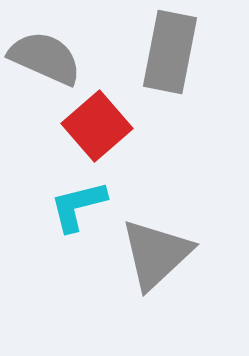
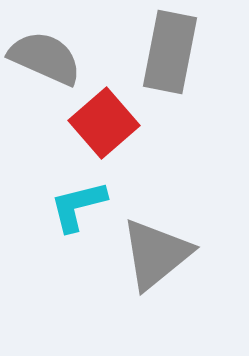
red square: moved 7 px right, 3 px up
gray triangle: rotated 4 degrees clockwise
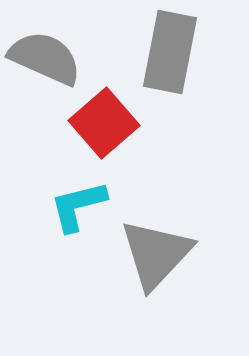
gray triangle: rotated 8 degrees counterclockwise
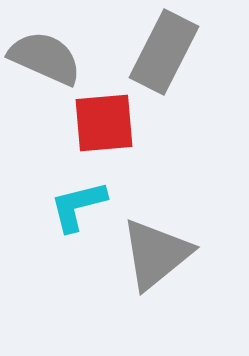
gray rectangle: moved 6 px left; rotated 16 degrees clockwise
red square: rotated 36 degrees clockwise
gray triangle: rotated 8 degrees clockwise
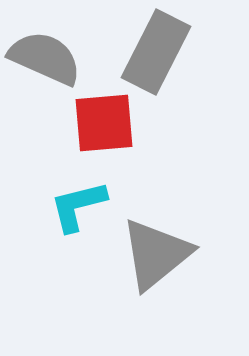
gray rectangle: moved 8 px left
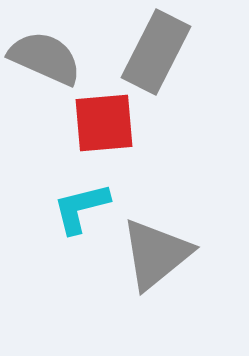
cyan L-shape: moved 3 px right, 2 px down
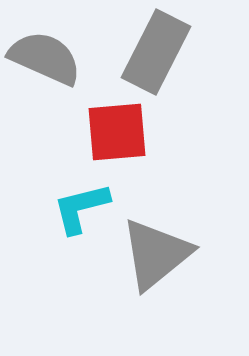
red square: moved 13 px right, 9 px down
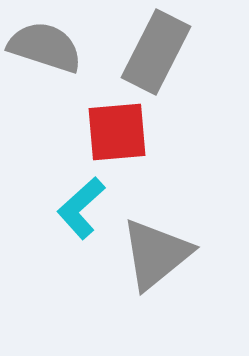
gray semicircle: moved 11 px up; rotated 6 degrees counterclockwise
cyan L-shape: rotated 28 degrees counterclockwise
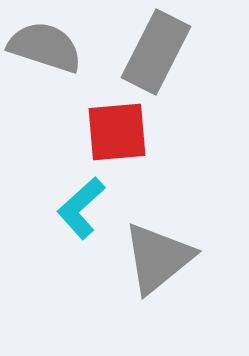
gray triangle: moved 2 px right, 4 px down
